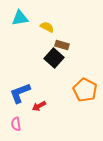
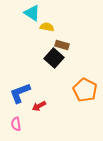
cyan triangle: moved 12 px right, 5 px up; rotated 42 degrees clockwise
yellow semicircle: rotated 16 degrees counterclockwise
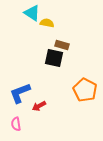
yellow semicircle: moved 4 px up
black square: rotated 30 degrees counterclockwise
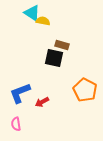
yellow semicircle: moved 4 px left, 2 px up
red arrow: moved 3 px right, 4 px up
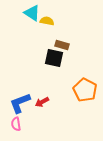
yellow semicircle: moved 4 px right
blue L-shape: moved 10 px down
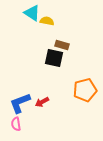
orange pentagon: rotated 30 degrees clockwise
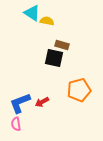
orange pentagon: moved 6 px left
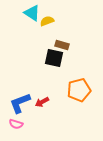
yellow semicircle: rotated 32 degrees counterclockwise
pink semicircle: rotated 64 degrees counterclockwise
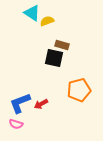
red arrow: moved 1 px left, 2 px down
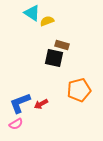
pink semicircle: rotated 48 degrees counterclockwise
